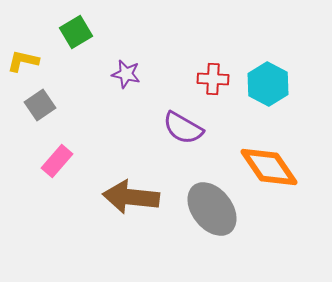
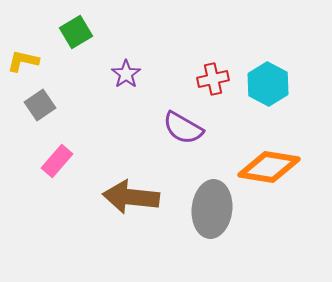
purple star: rotated 24 degrees clockwise
red cross: rotated 16 degrees counterclockwise
orange diamond: rotated 46 degrees counterclockwise
gray ellipse: rotated 44 degrees clockwise
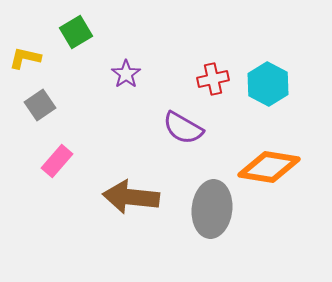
yellow L-shape: moved 2 px right, 3 px up
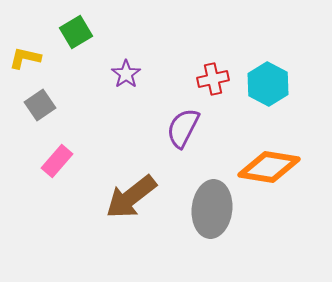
purple semicircle: rotated 87 degrees clockwise
brown arrow: rotated 44 degrees counterclockwise
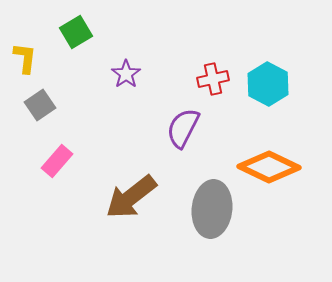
yellow L-shape: rotated 84 degrees clockwise
orange diamond: rotated 16 degrees clockwise
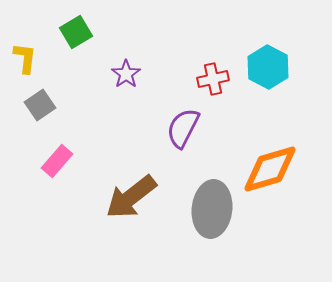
cyan hexagon: moved 17 px up
orange diamond: moved 1 px right, 2 px down; rotated 42 degrees counterclockwise
